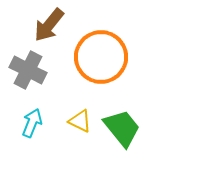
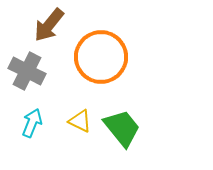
gray cross: moved 1 px left, 1 px down
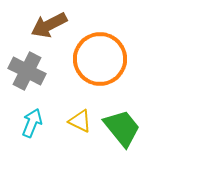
brown arrow: rotated 24 degrees clockwise
orange circle: moved 1 px left, 2 px down
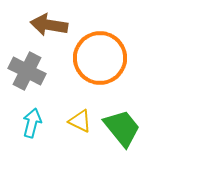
brown arrow: rotated 36 degrees clockwise
orange circle: moved 1 px up
cyan arrow: rotated 8 degrees counterclockwise
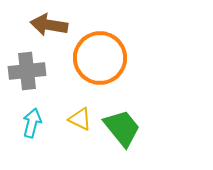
gray cross: rotated 33 degrees counterclockwise
yellow triangle: moved 2 px up
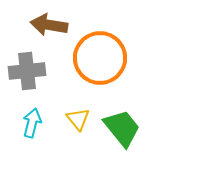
yellow triangle: moved 2 px left; rotated 25 degrees clockwise
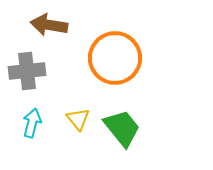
orange circle: moved 15 px right
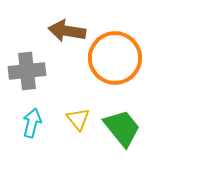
brown arrow: moved 18 px right, 6 px down
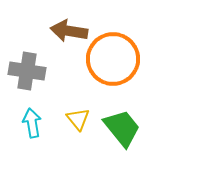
brown arrow: moved 2 px right
orange circle: moved 2 px left, 1 px down
gray cross: rotated 15 degrees clockwise
cyan arrow: rotated 24 degrees counterclockwise
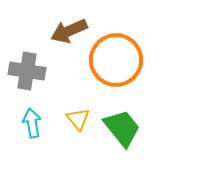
brown arrow: rotated 33 degrees counterclockwise
orange circle: moved 3 px right, 1 px down
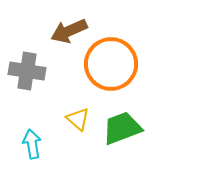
orange circle: moved 5 px left, 4 px down
yellow triangle: rotated 10 degrees counterclockwise
cyan arrow: moved 21 px down
green trapezoid: rotated 72 degrees counterclockwise
